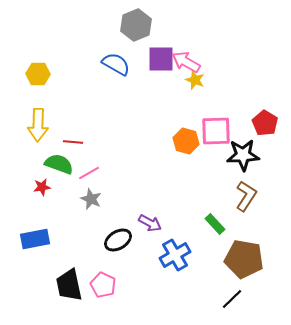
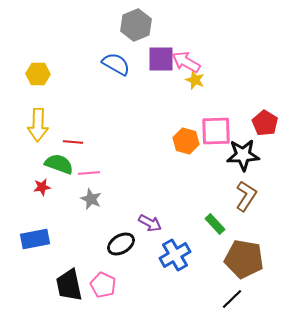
pink line: rotated 25 degrees clockwise
black ellipse: moved 3 px right, 4 px down
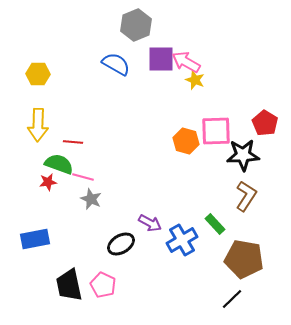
pink line: moved 6 px left, 4 px down; rotated 20 degrees clockwise
red star: moved 6 px right, 5 px up
blue cross: moved 7 px right, 15 px up
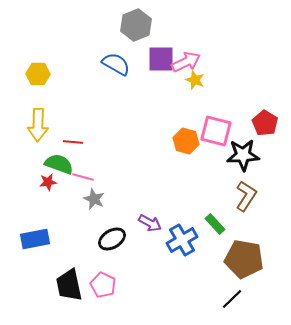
pink arrow: rotated 124 degrees clockwise
pink square: rotated 16 degrees clockwise
gray star: moved 3 px right
black ellipse: moved 9 px left, 5 px up
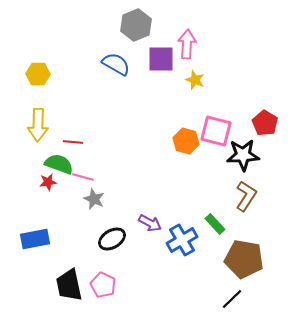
pink arrow: moved 1 px right, 18 px up; rotated 60 degrees counterclockwise
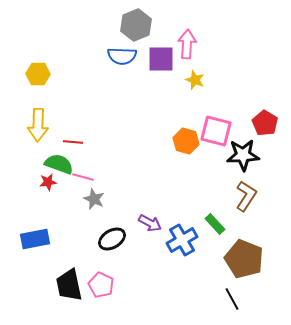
blue semicircle: moved 6 px right, 8 px up; rotated 152 degrees clockwise
brown pentagon: rotated 12 degrees clockwise
pink pentagon: moved 2 px left
black line: rotated 75 degrees counterclockwise
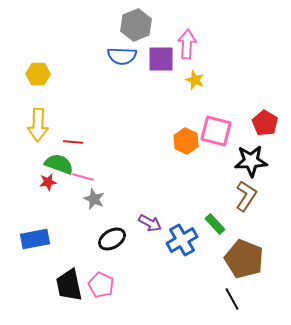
orange hexagon: rotated 10 degrees clockwise
black star: moved 8 px right, 6 px down
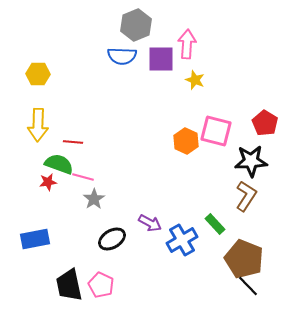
gray star: rotated 15 degrees clockwise
black line: moved 16 px right, 13 px up; rotated 15 degrees counterclockwise
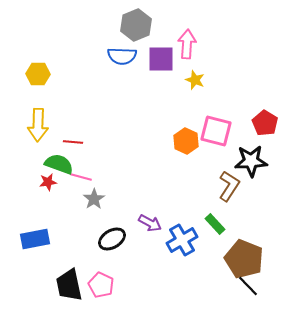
pink line: moved 2 px left
brown L-shape: moved 17 px left, 10 px up
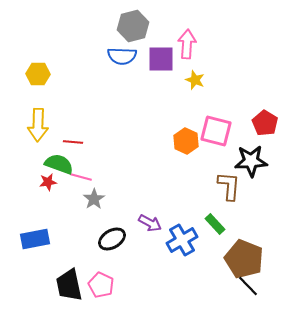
gray hexagon: moved 3 px left, 1 px down; rotated 8 degrees clockwise
brown L-shape: rotated 28 degrees counterclockwise
